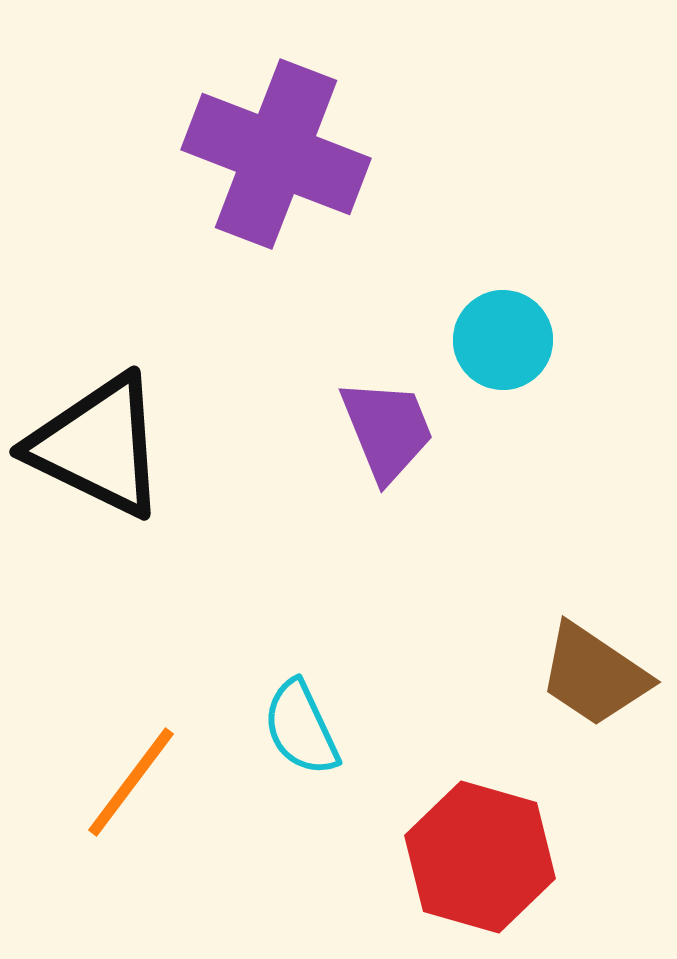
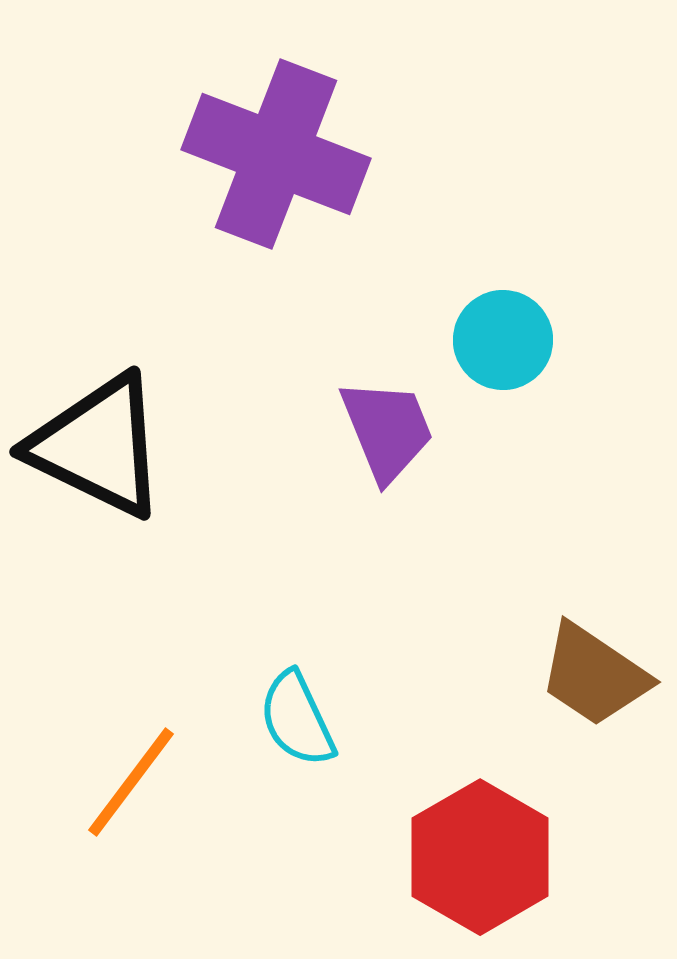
cyan semicircle: moved 4 px left, 9 px up
red hexagon: rotated 14 degrees clockwise
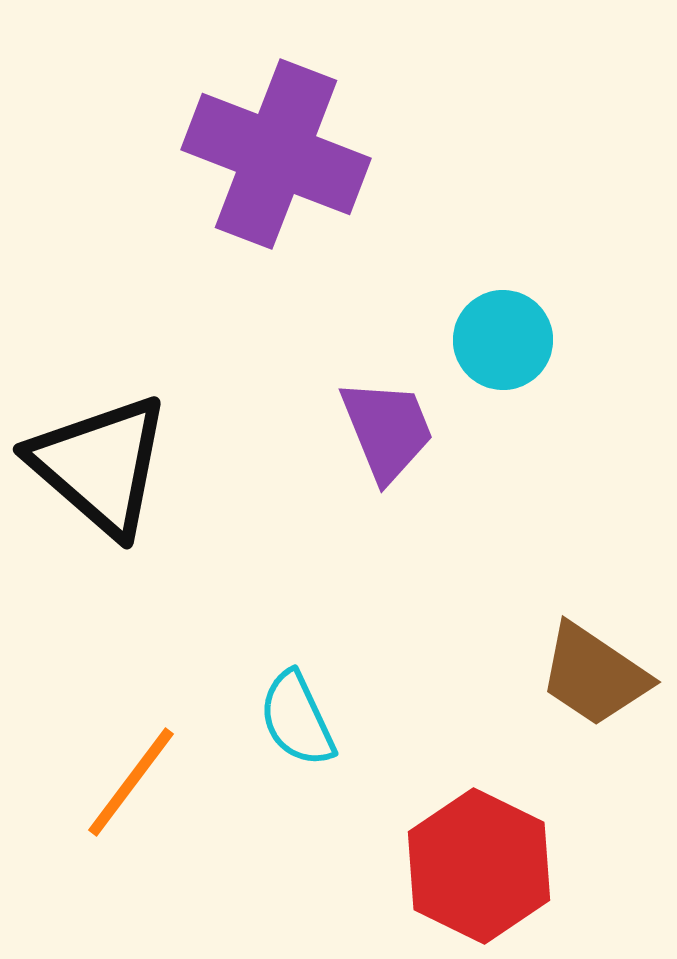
black triangle: moved 2 px right, 19 px down; rotated 15 degrees clockwise
red hexagon: moved 1 px left, 9 px down; rotated 4 degrees counterclockwise
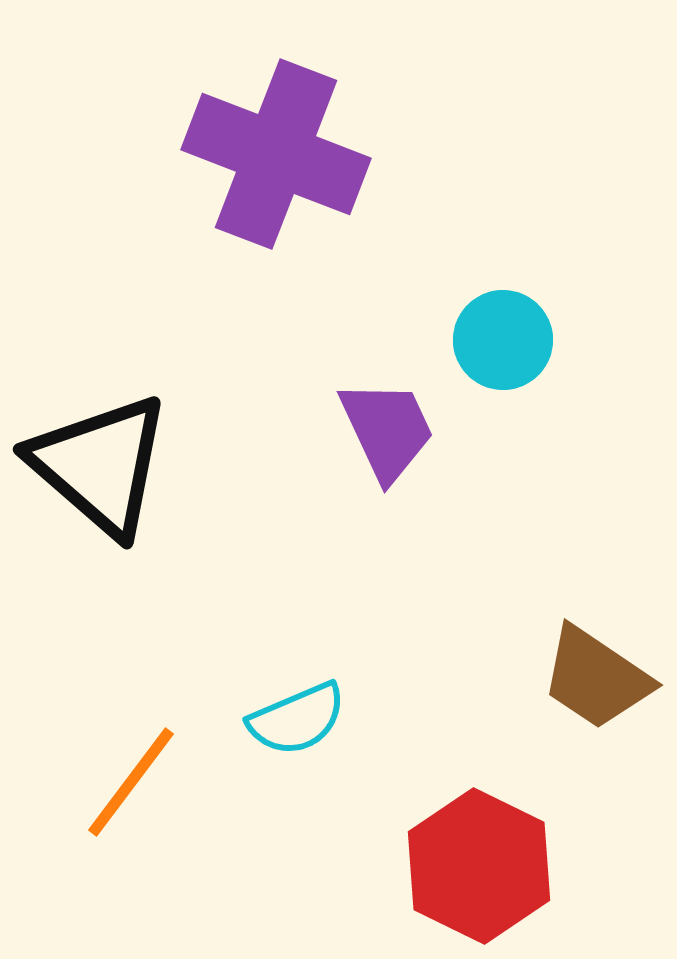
purple trapezoid: rotated 3 degrees counterclockwise
brown trapezoid: moved 2 px right, 3 px down
cyan semicircle: rotated 88 degrees counterclockwise
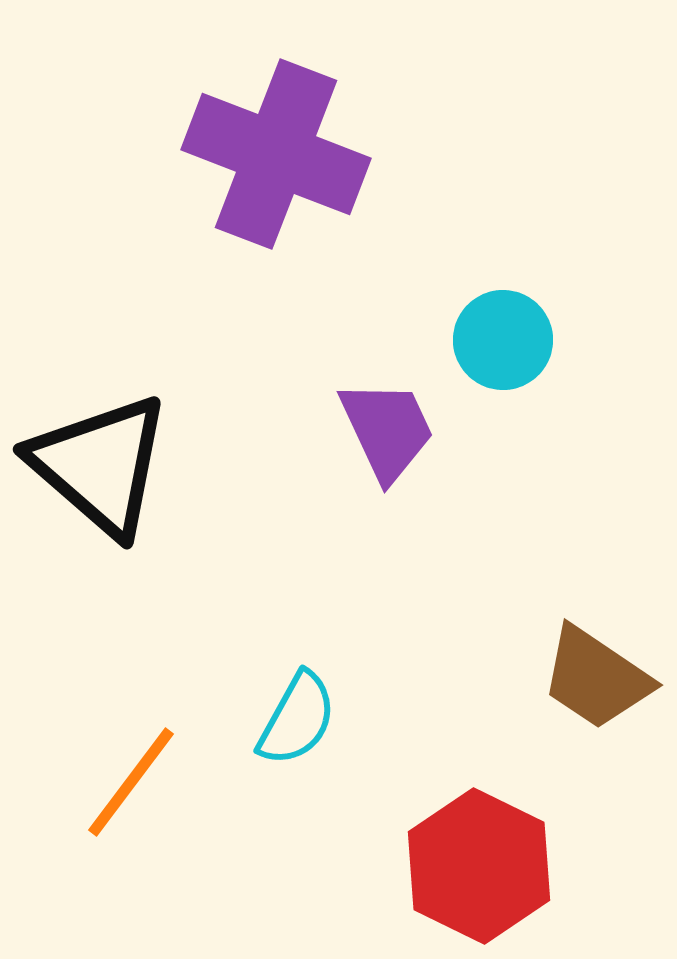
cyan semicircle: rotated 38 degrees counterclockwise
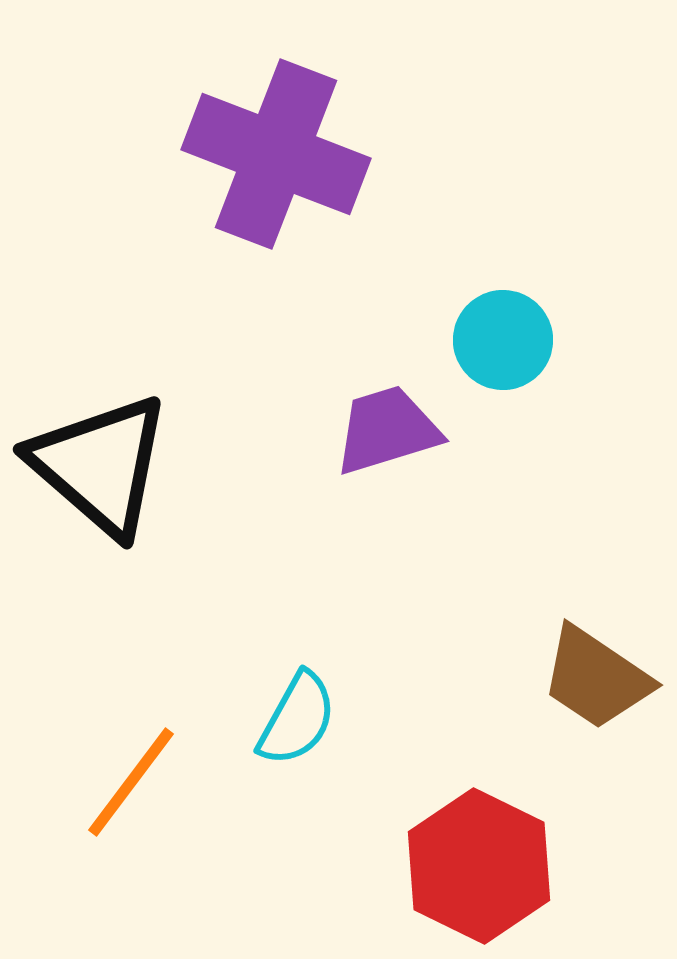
purple trapezoid: rotated 82 degrees counterclockwise
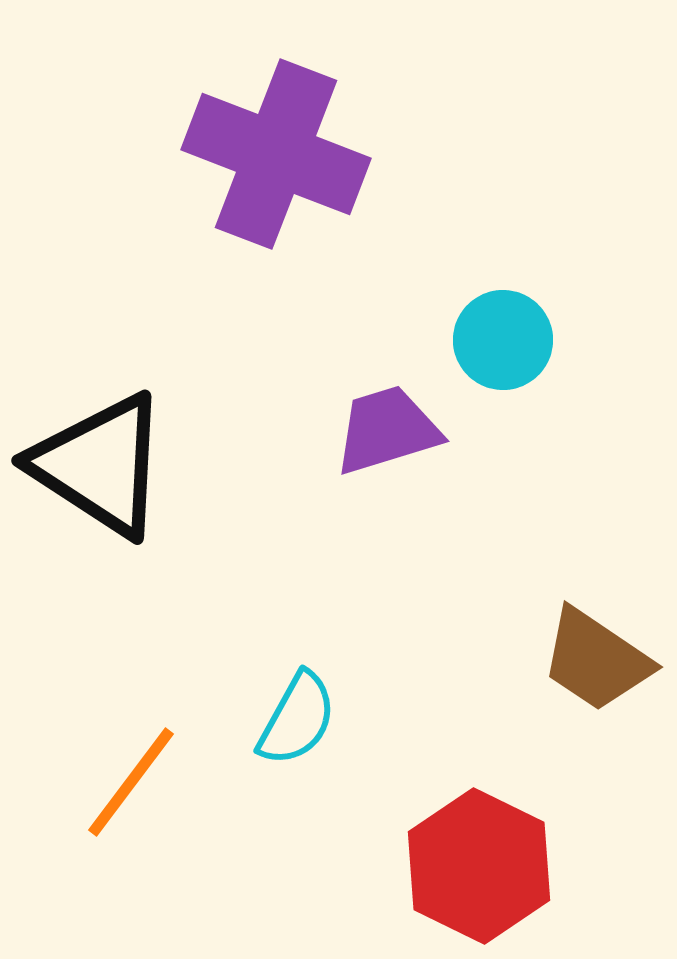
black triangle: rotated 8 degrees counterclockwise
brown trapezoid: moved 18 px up
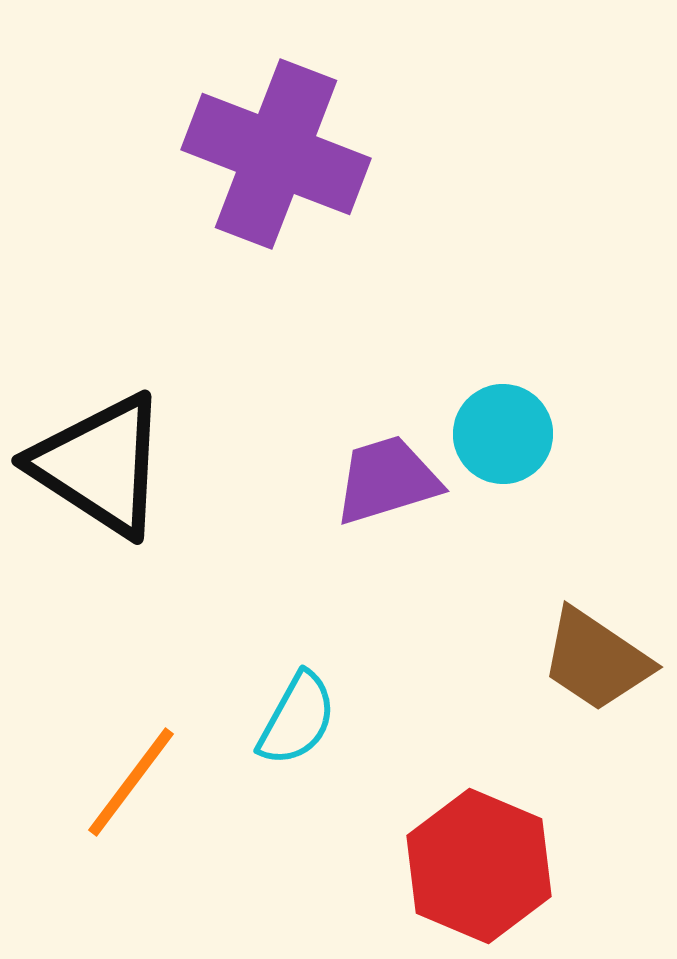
cyan circle: moved 94 px down
purple trapezoid: moved 50 px down
red hexagon: rotated 3 degrees counterclockwise
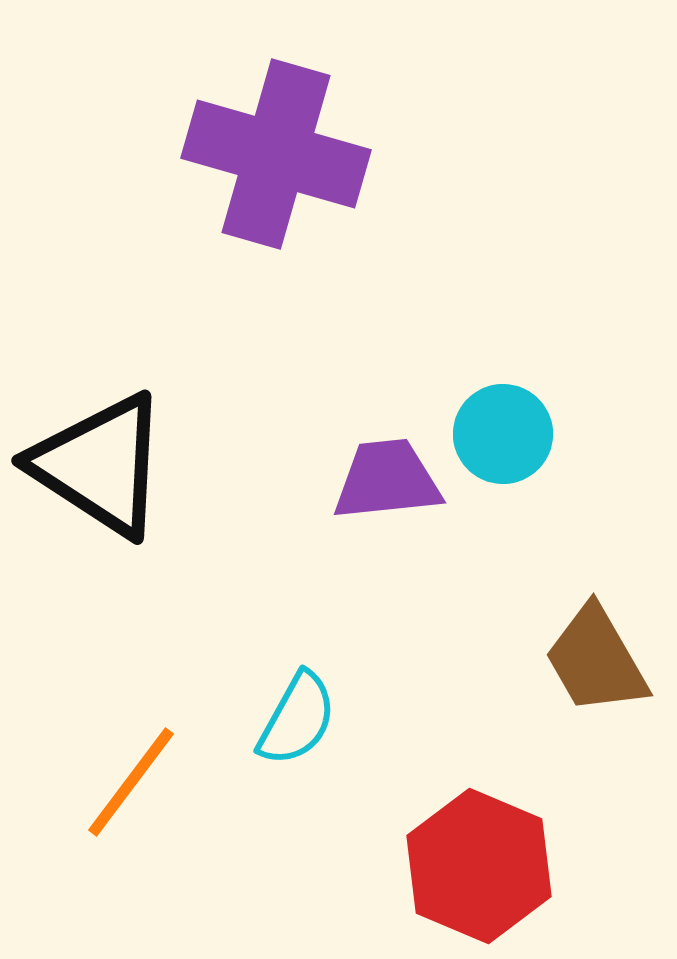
purple cross: rotated 5 degrees counterclockwise
purple trapezoid: rotated 11 degrees clockwise
brown trapezoid: rotated 26 degrees clockwise
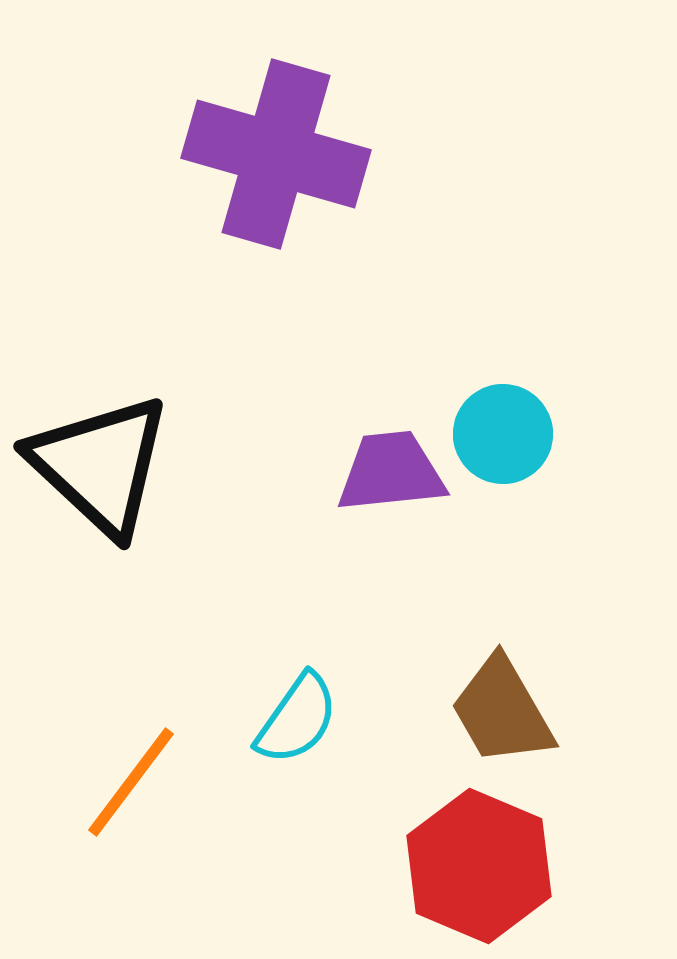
black triangle: rotated 10 degrees clockwise
purple trapezoid: moved 4 px right, 8 px up
brown trapezoid: moved 94 px left, 51 px down
cyan semicircle: rotated 6 degrees clockwise
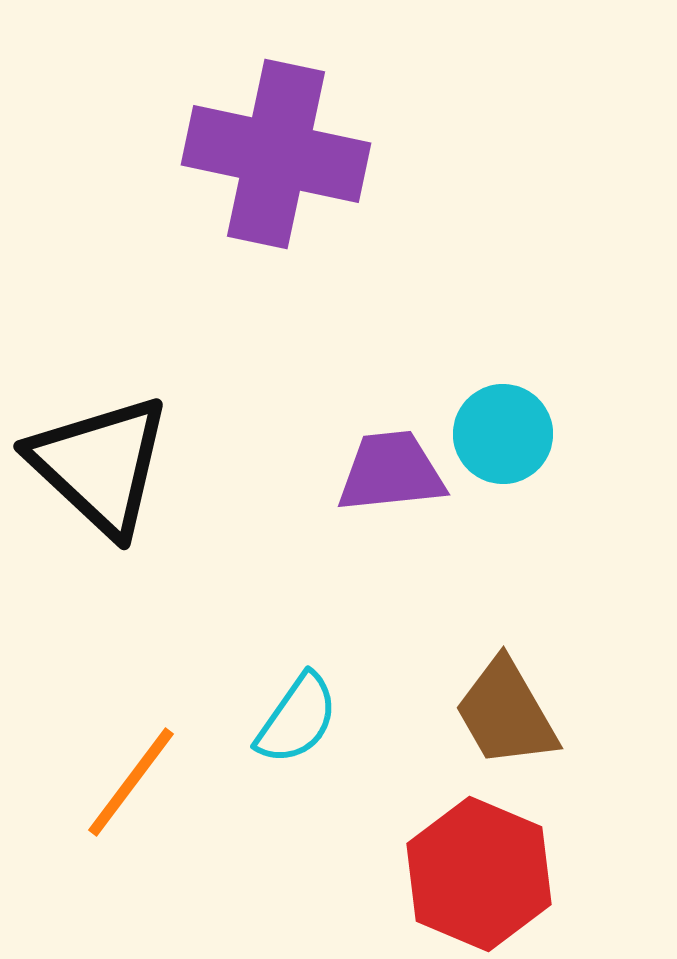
purple cross: rotated 4 degrees counterclockwise
brown trapezoid: moved 4 px right, 2 px down
red hexagon: moved 8 px down
